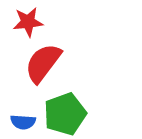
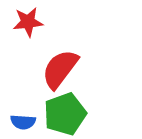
red semicircle: moved 17 px right, 6 px down
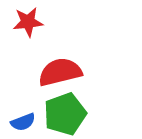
red semicircle: moved 3 px down; rotated 39 degrees clockwise
blue semicircle: rotated 25 degrees counterclockwise
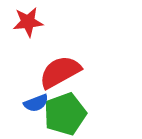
red semicircle: rotated 15 degrees counterclockwise
blue semicircle: moved 13 px right, 19 px up
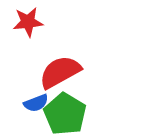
green pentagon: rotated 21 degrees counterclockwise
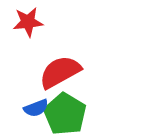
blue semicircle: moved 5 px down
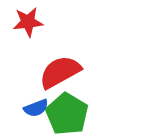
green pentagon: moved 2 px right
